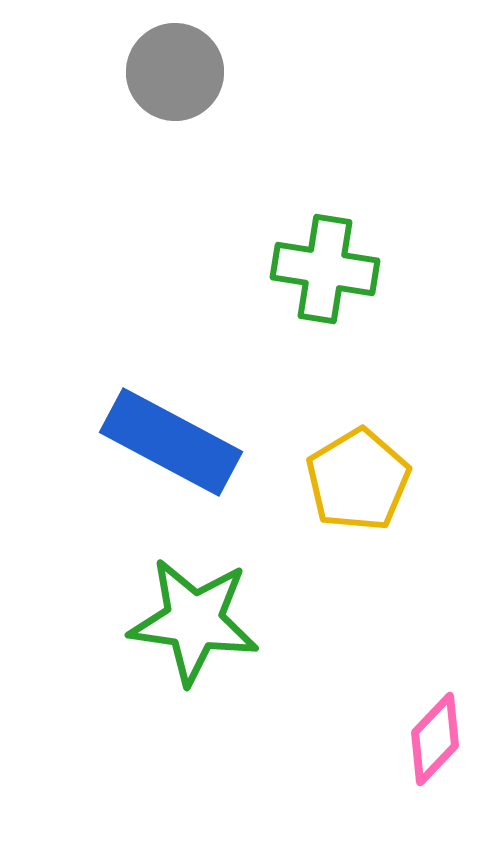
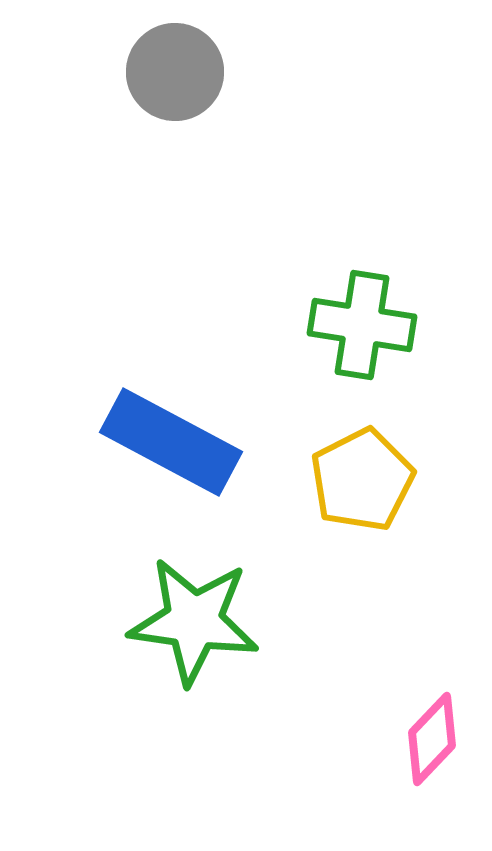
green cross: moved 37 px right, 56 px down
yellow pentagon: moved 4 px right; rotated 4 degrees clockwise
pink diamond: moved 3 px left
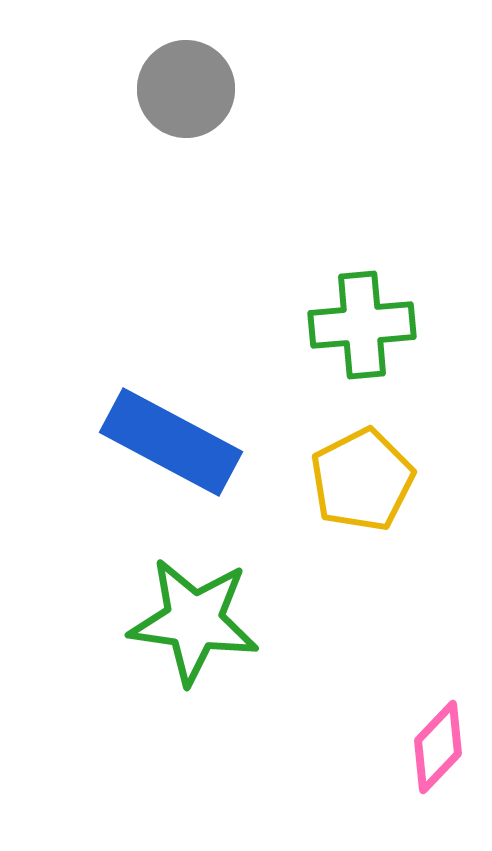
gray circle: moved 11 px right, 17 px down
green cross: rotated 14 degrees counterclockwise
pink diamond: moved 6 px right, 8 px down
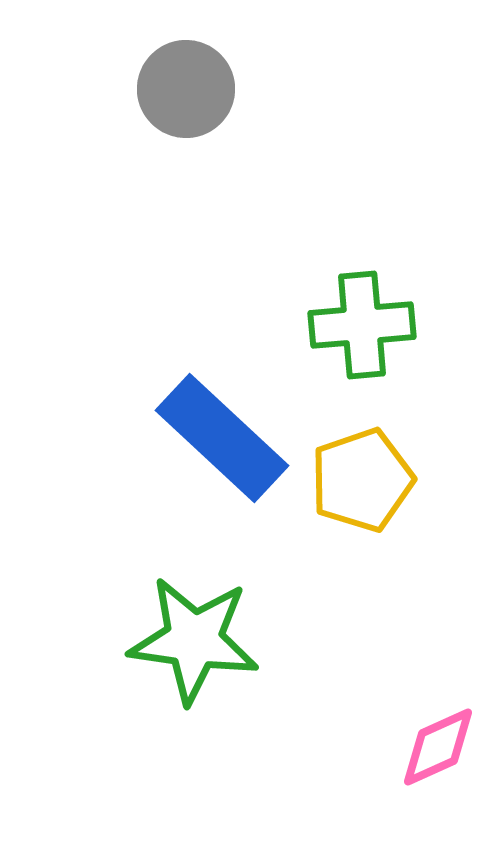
blue rectangle: moved 51 px right, 4 px up; rotated 15 degrees clockwise
yellow pentagon: rotated 8 degrees clockwise
green star: moved 19 px down
pink diamond: rotated 22 degrees clockwise
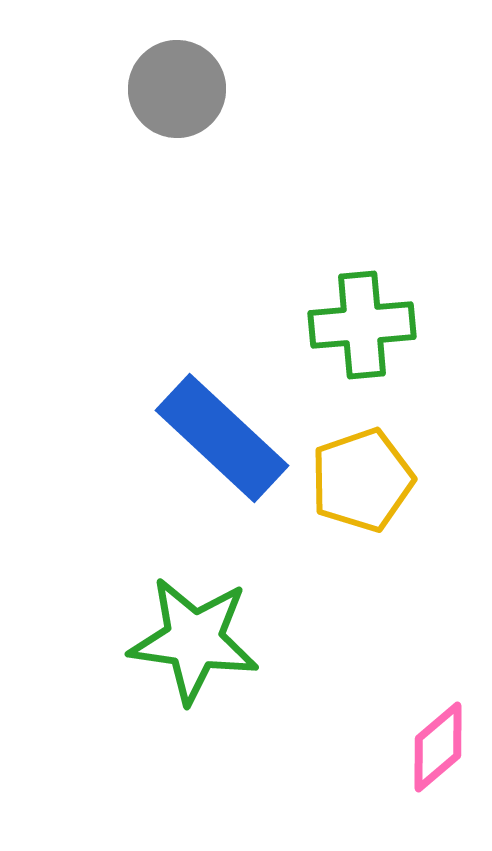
gray circle: moved 9 px left
pink diamond: rotated 16 degrees counterclockwise
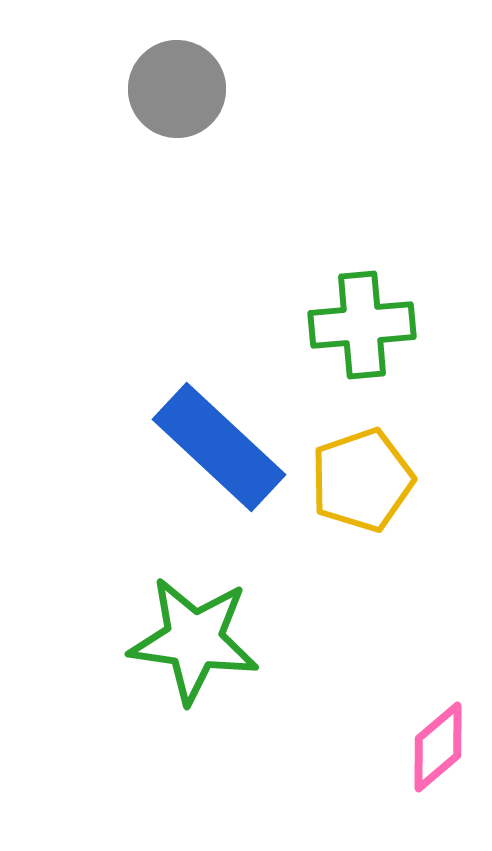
blue rectangle: moved 3 px left, 9 px down
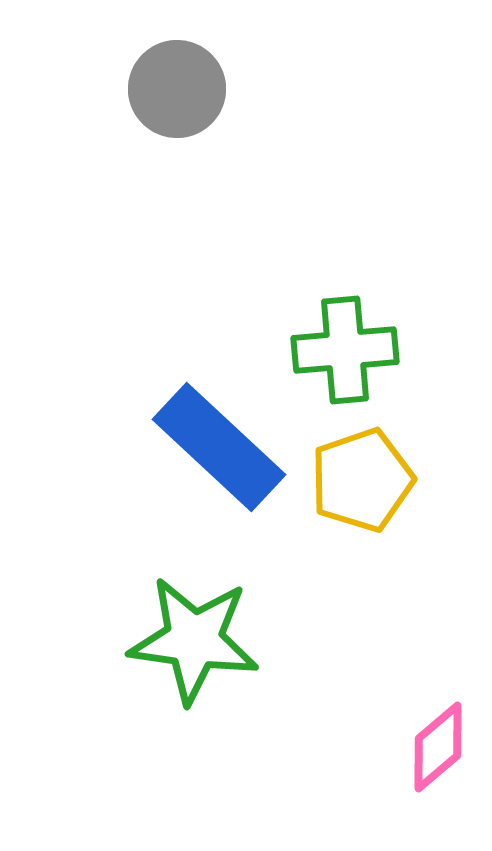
green cross: moved 17 px left, 25 px down
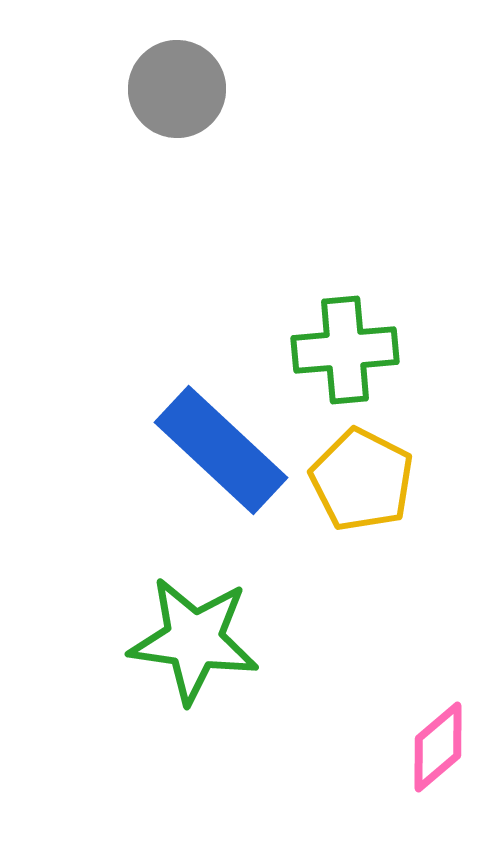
blue rectangle: moved 2 px right, 3 px down
yellow pentagon: rotated 26 degrees counterclockwise
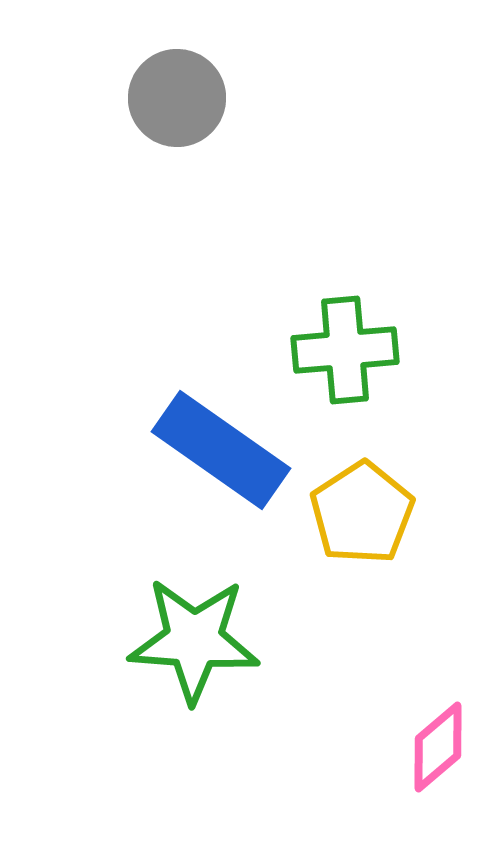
gray circle: moved 9 px down
blue rectangle: rotated 8 degrees counterclockwise
yellow pentagon: moved 33 px down; rotated 12 degrees clockwise
green star: rotated 4 degrees counterclockwise
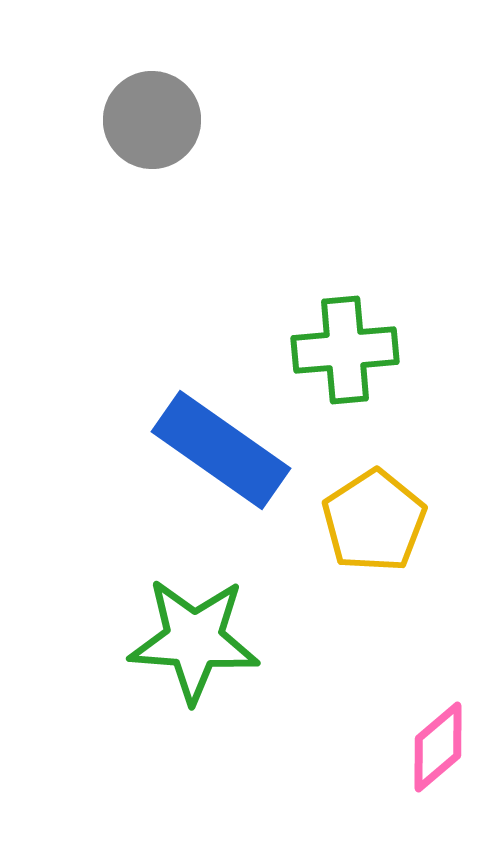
gray circle: moved 25 px left, 22 px down
yellow pentagon: moved 12 px right, 8 px down
